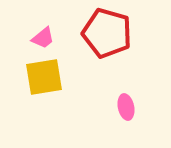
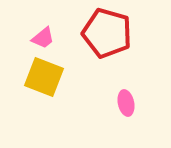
yellow square: rotated 30 degrees clockwise
pink ellipse: moved 4 px up
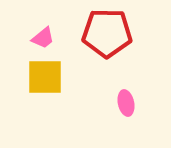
red pentagon: rotated 15 degrees counterclockwise
yellow square: moved 1 px right; rotated 21 degrees counterclockwise
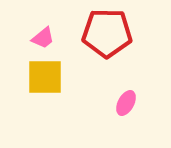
pink ellipse: rotated 40 degrees clockwise
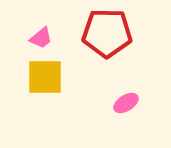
pink trapezoid: moved 2 px left
pink ellipse: rotated 30 degrees clockwise
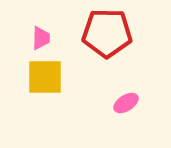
pink trapezoid: rotated 50 degrees counterclockwise
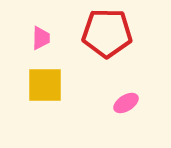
yellow square: moved 8 px down
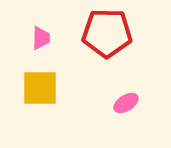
yellow square: moved 5 px left, 3 px down
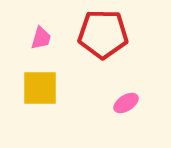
red pentagon: moved 4 px left, 1 px down
pink trapezoid: rotated 15 degrees clockwise
